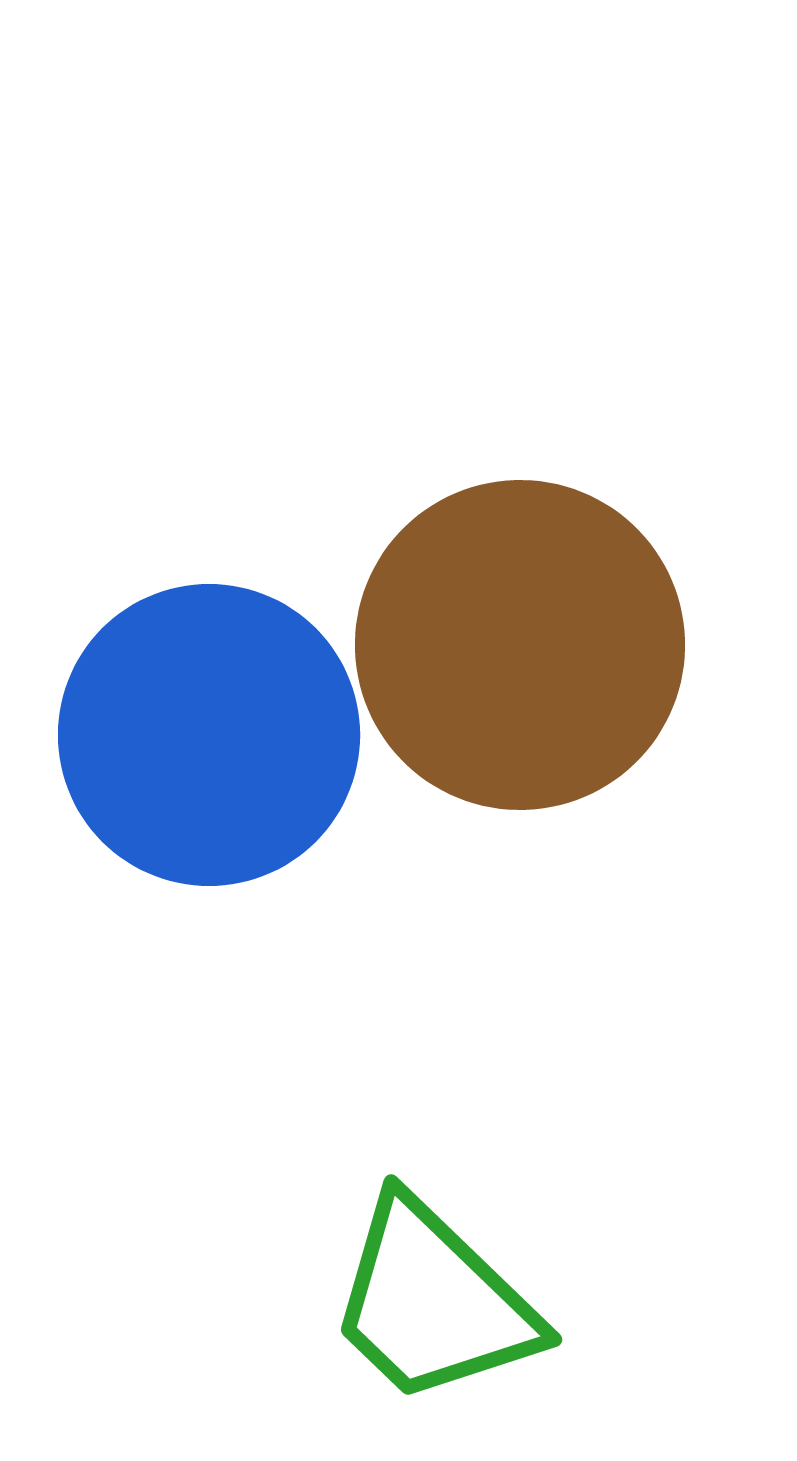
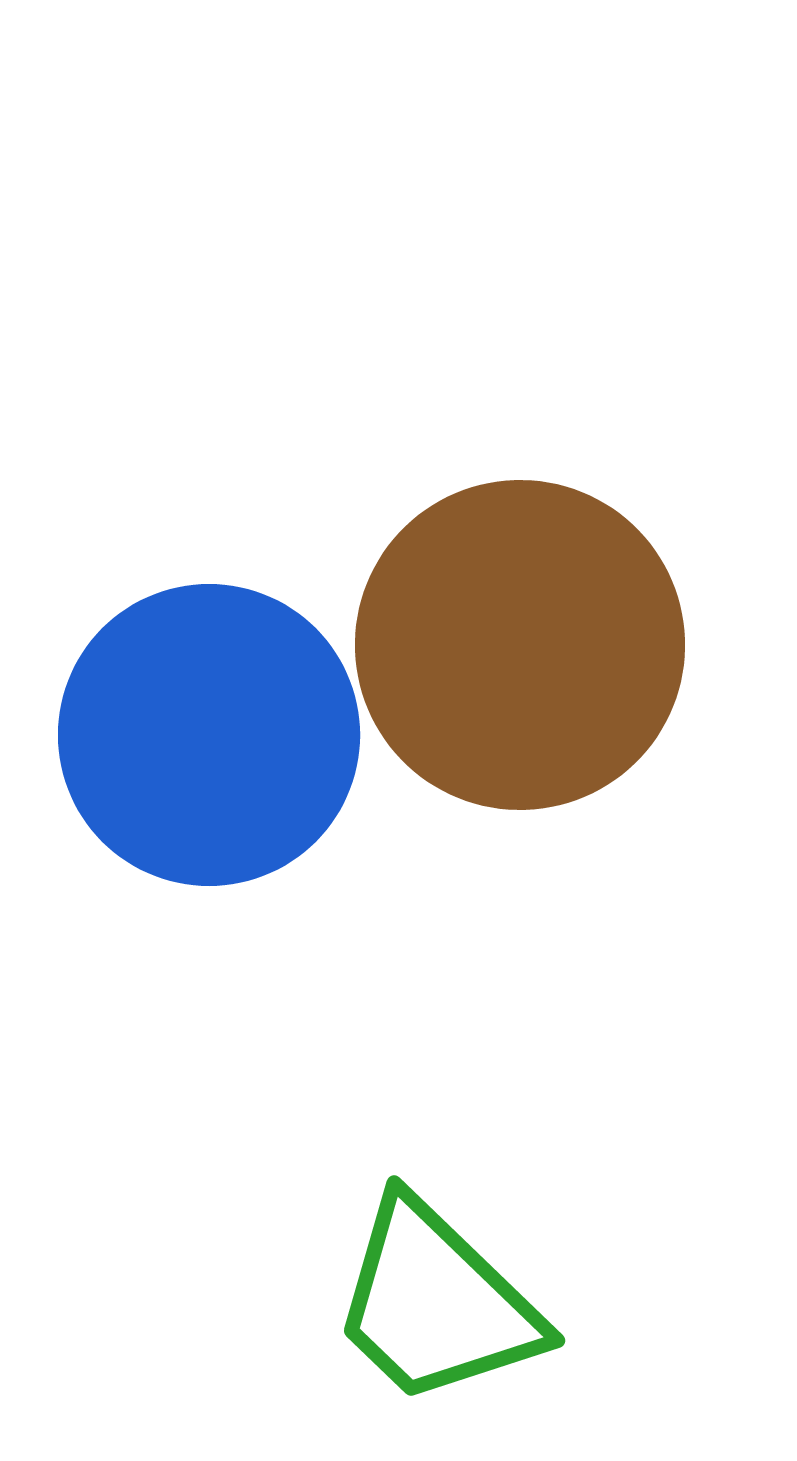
green trapezoid: moved 3 px right, 1 px down
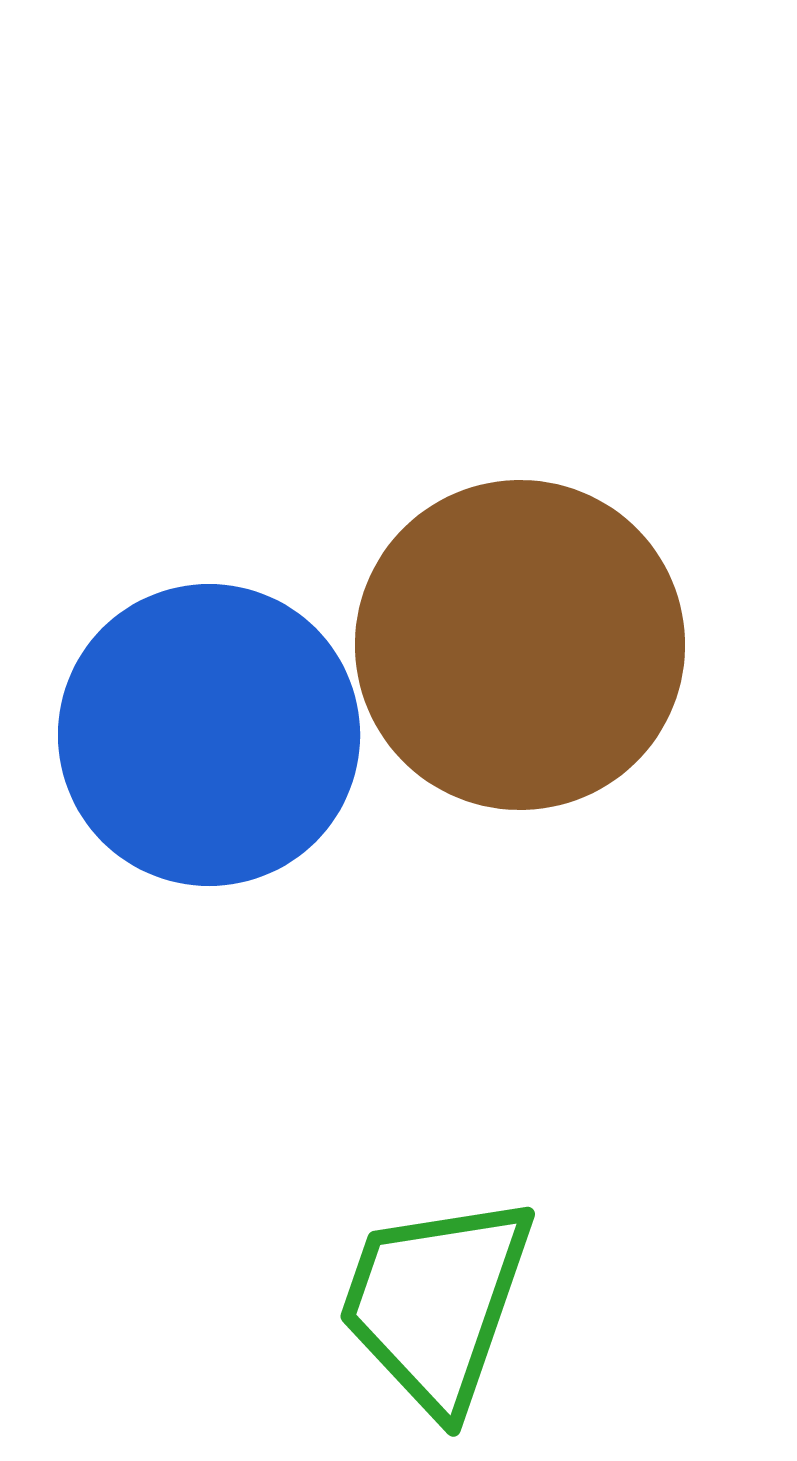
green trapezoid: rotated 65 degrees clockwise
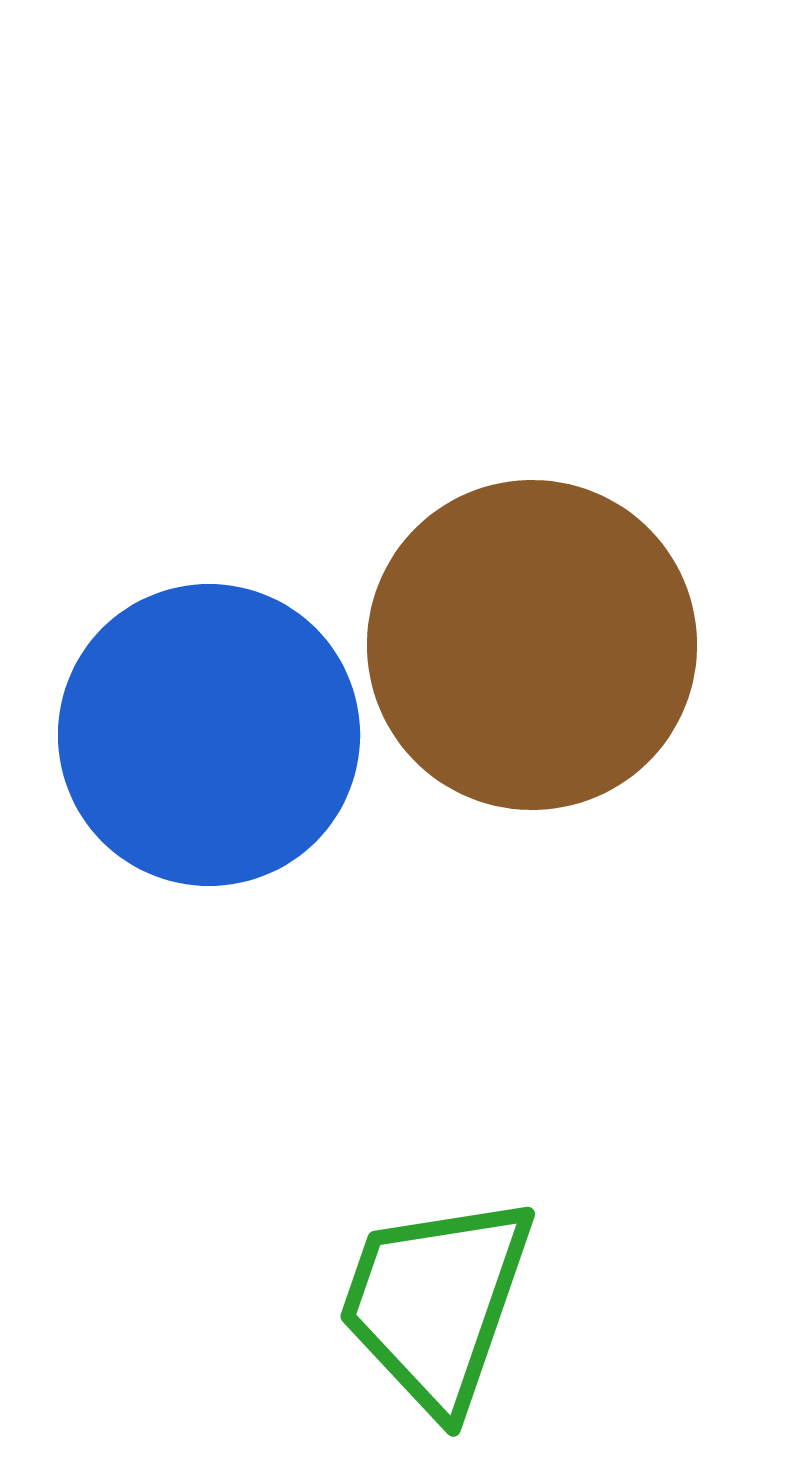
brown circle: moved 12 px right
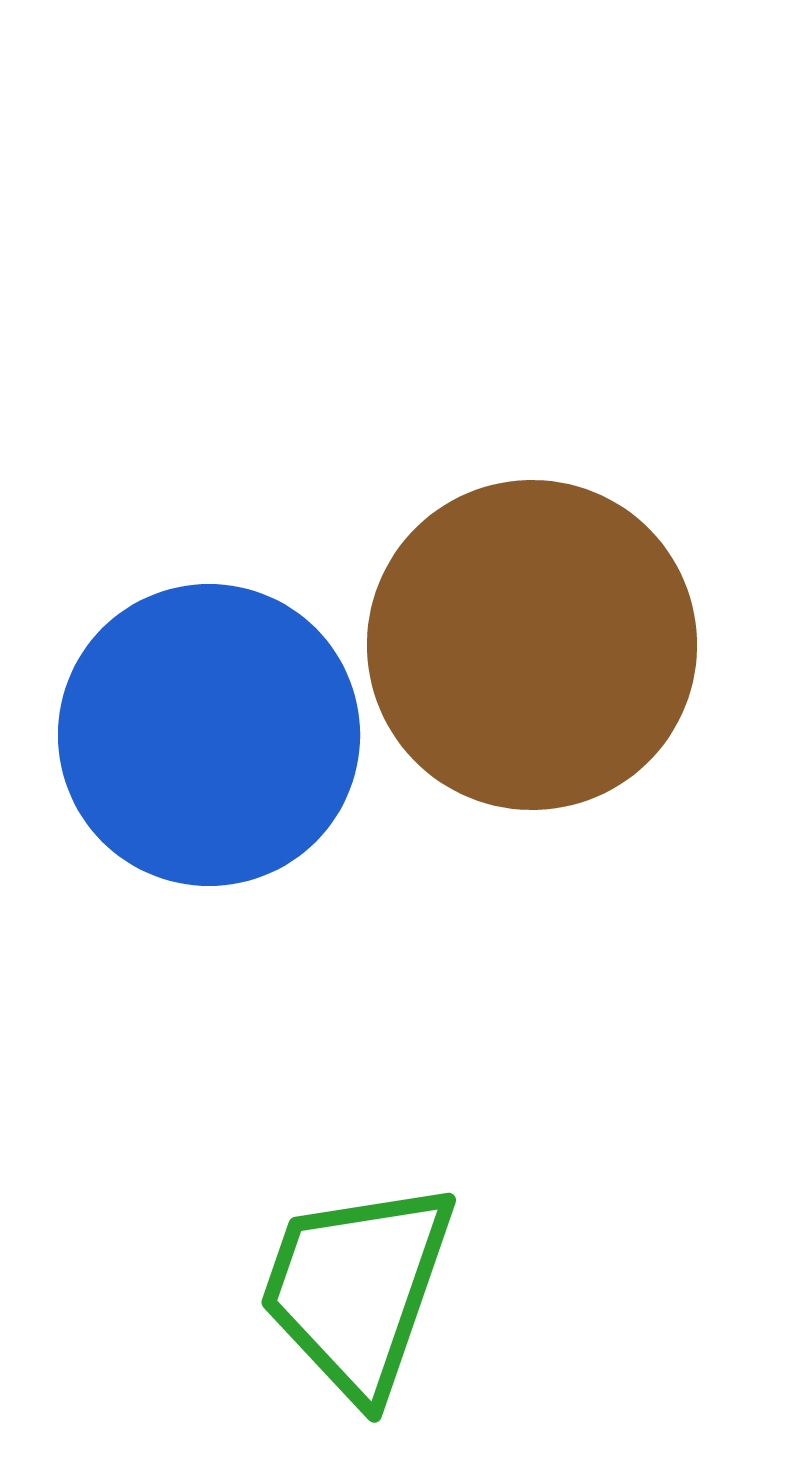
green trapezoid: moved 79 px left, 14 px up
